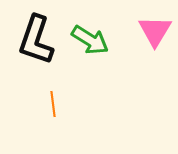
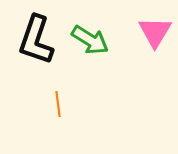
pink triangle: moved 1 px down
orange line: moved 5 px right
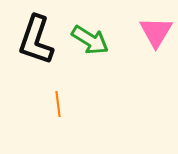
pink triangle: moved 1 px right
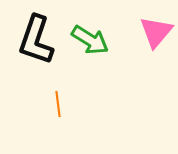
pink triangle: rotated 9 degrees clockwise
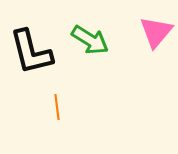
black L-shape: moved 5 px left, 12 px down; rotated 33 degrees counterclockwise
orange line: moved 1 px left, 3 px down
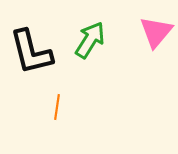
green arrow: rotated 90 degrees counterclockwise
orange line: rotated 15 degrees clockwise
